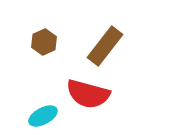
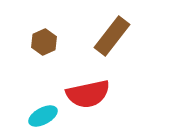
brown rectangle: moved 7 px right, 10 px up
red semicircle: rotated 27 degrees counterclockwise
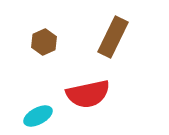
brown rectangle: moved 1 px right, 1 px down; rotated 12 degrees counterclockwise
cyan ellipse: moved 5 px left
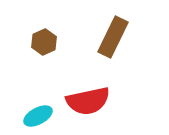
red semicircle: moved 7 px down
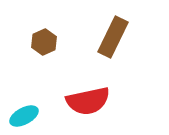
cyan ellipse: moved 14 px left
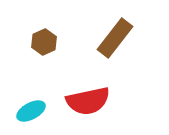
brown rectangle: moved 2 px right, 1 px down; rotated 12 degrees clockwise
cyan ellipse: moved 7 px right, 5 px up
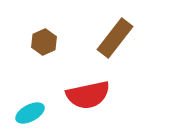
red semicircle: moved 6 px up
cyan ellipse: moved 1 px left, 2 px down
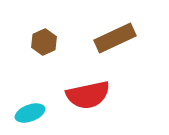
brown rectangle: rotated 27 degrees clockwise
cyan ellipse: rotated 8 degrees clockwise
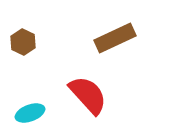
brown hexagon: moved 21 px left; rotated 10 degrees counterclockwise
red semicircle: rotated 120 degrees counterclockwise
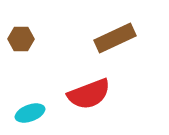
brown hexagon: moved 2 px left, 3 px up; rotated 25 degrees counterclockwise
red semicircle: moved 1 px right, 1 px up; rotated 111 degrees clockwise
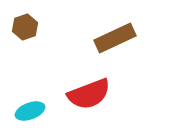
brown hexagon: moved 4 px right, 12 px up; rotated 20 degrees counterclockwise
cyan ellipse: moved 2 px up
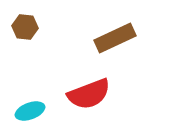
brown hexagon: rotated 25 degrees clockwise
